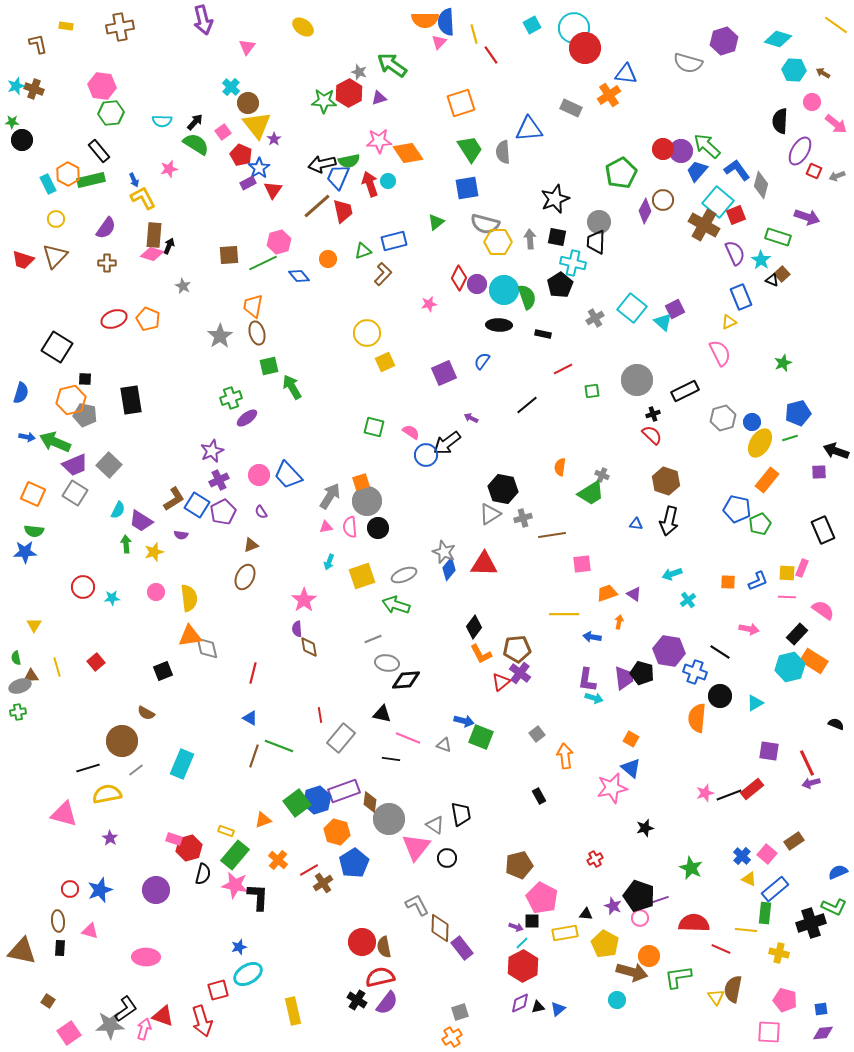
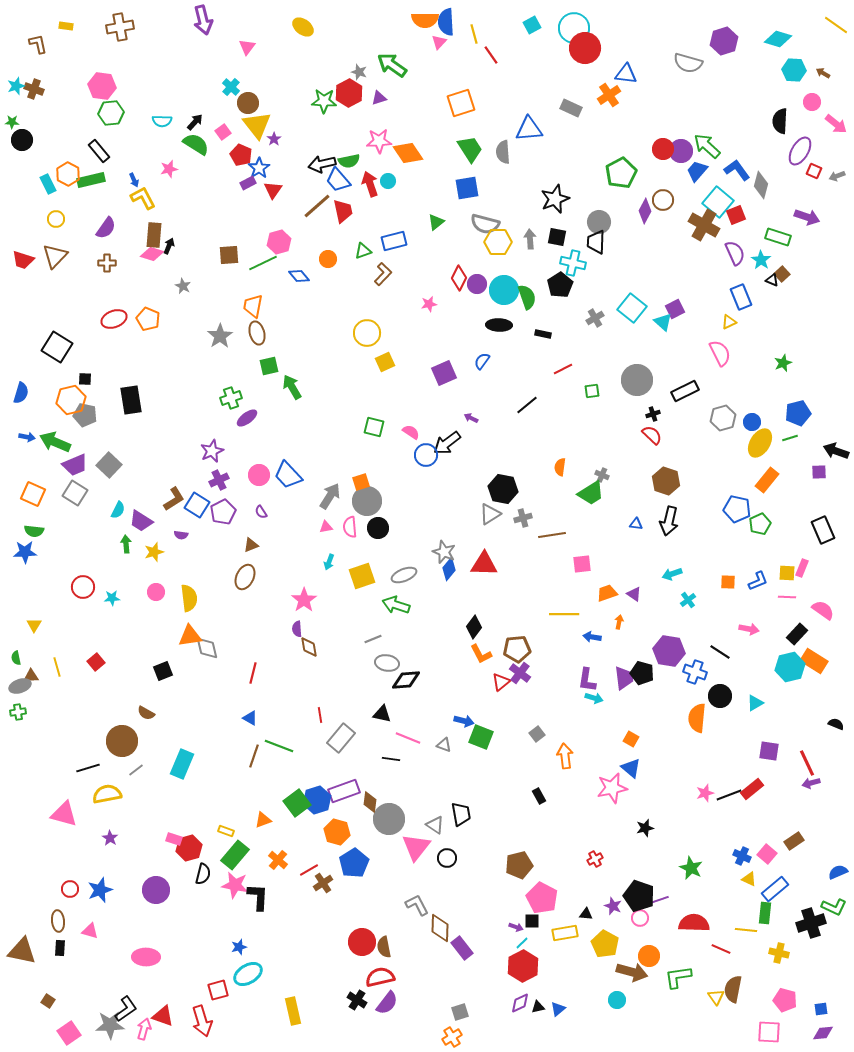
blue trapezoid at (338, 177): moved 3 px down; rotated 64 degrees counterclockwise
blue cross at (742, 856): rotated 18 degrees counterclockwise
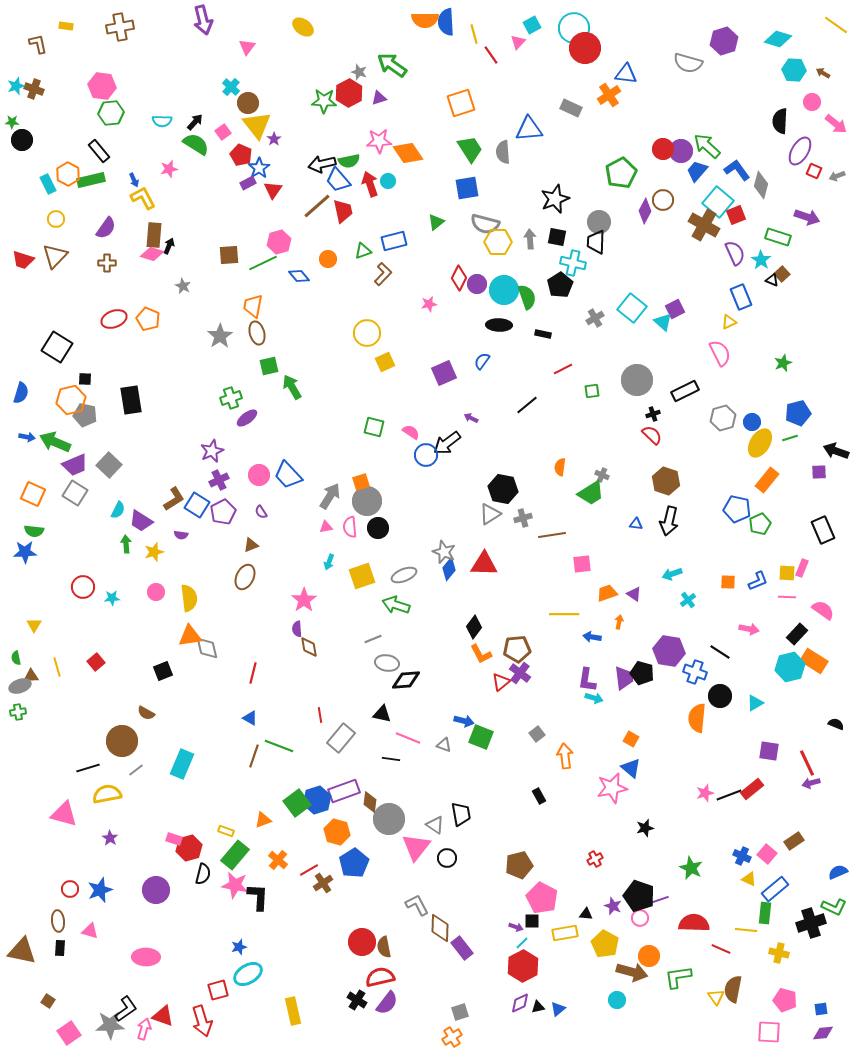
pink triangle at (439, 42): moved 79 px right
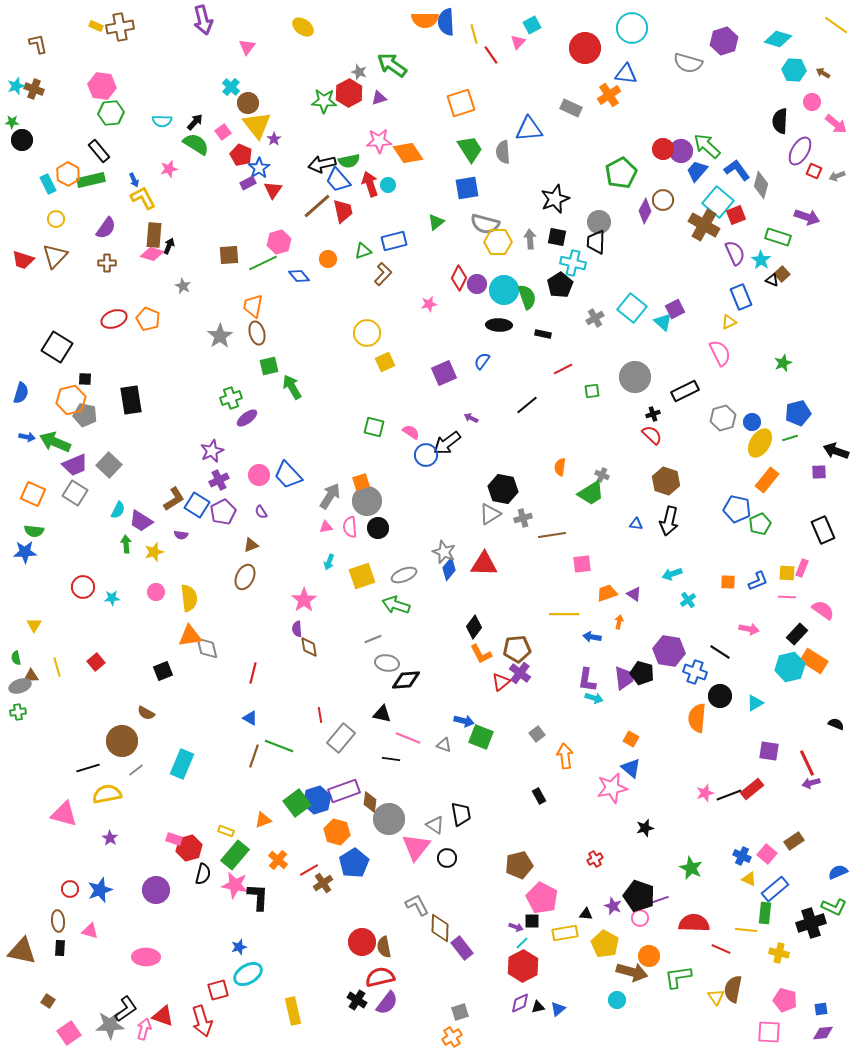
yellow rectangle at (66, 26): moved 30 px right; rotated 16 degrees clockwise
cyan circle at (574, 28): moved 58 px right
cyan circle at (388, 181): moved 4 px down
gray circle at (637, 380): moved 2 px left, 3 px up
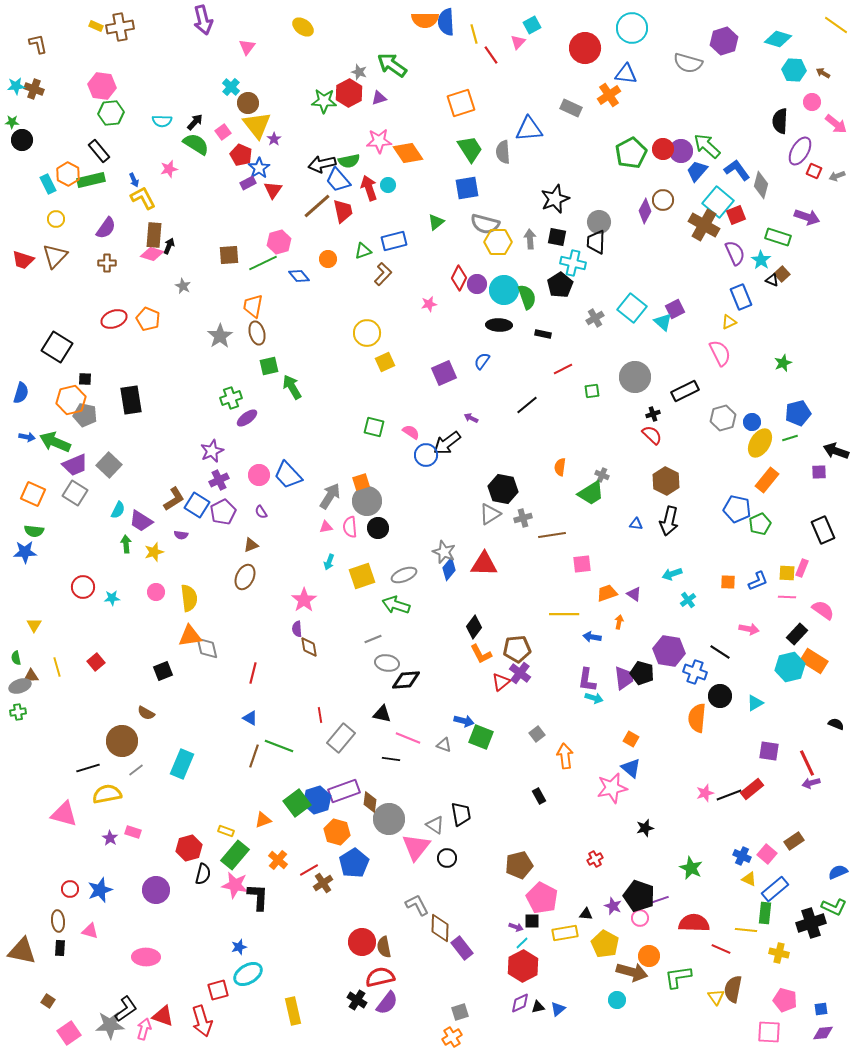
cyan star at (16, 86): rotated 12 degrees clockwise
green pentagon at (621, 173): moved 10 px right, 20 px up
red arrow at (370, 184): moved 1 px left, 4 px down
brown hexagon at (666, 481): rotated 8 degrees clockwise
pink rectangle at (174, 839): moved 41 px left, 7 px up
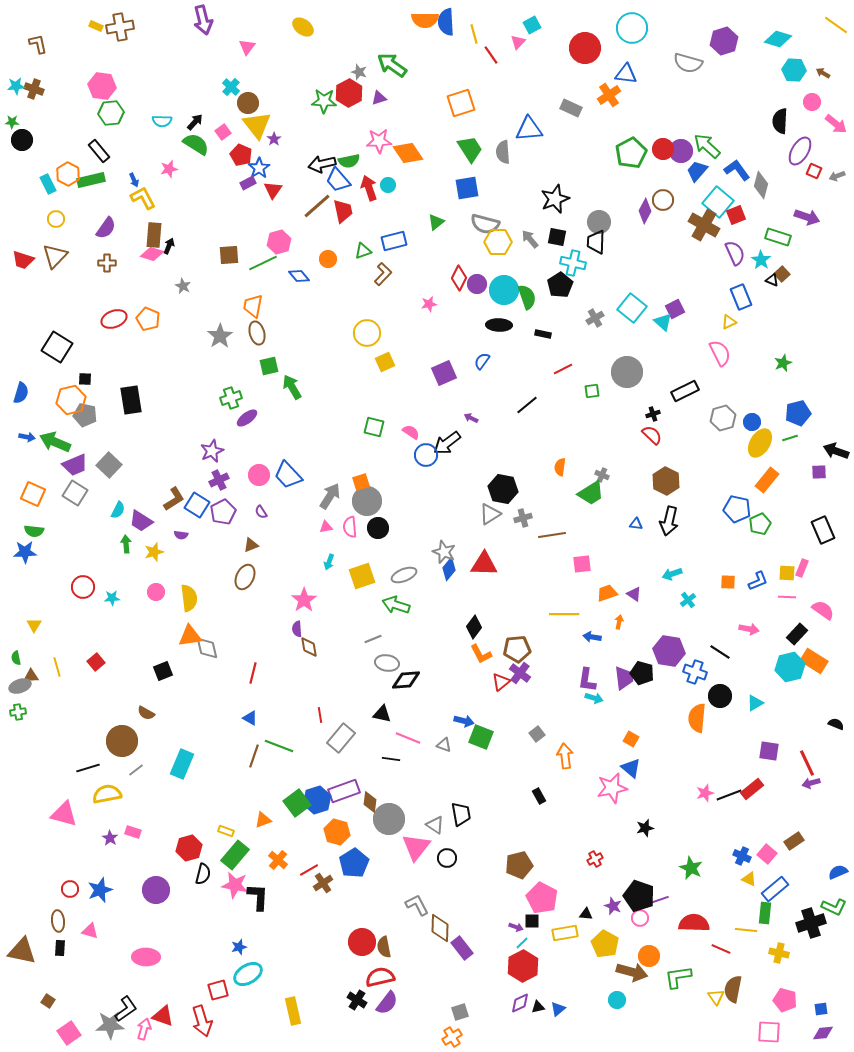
gray arrow at (530, 239): rotated 36 degrees counterclockwise
gray circle at (635, 377): moved 8 px left, 5 px up
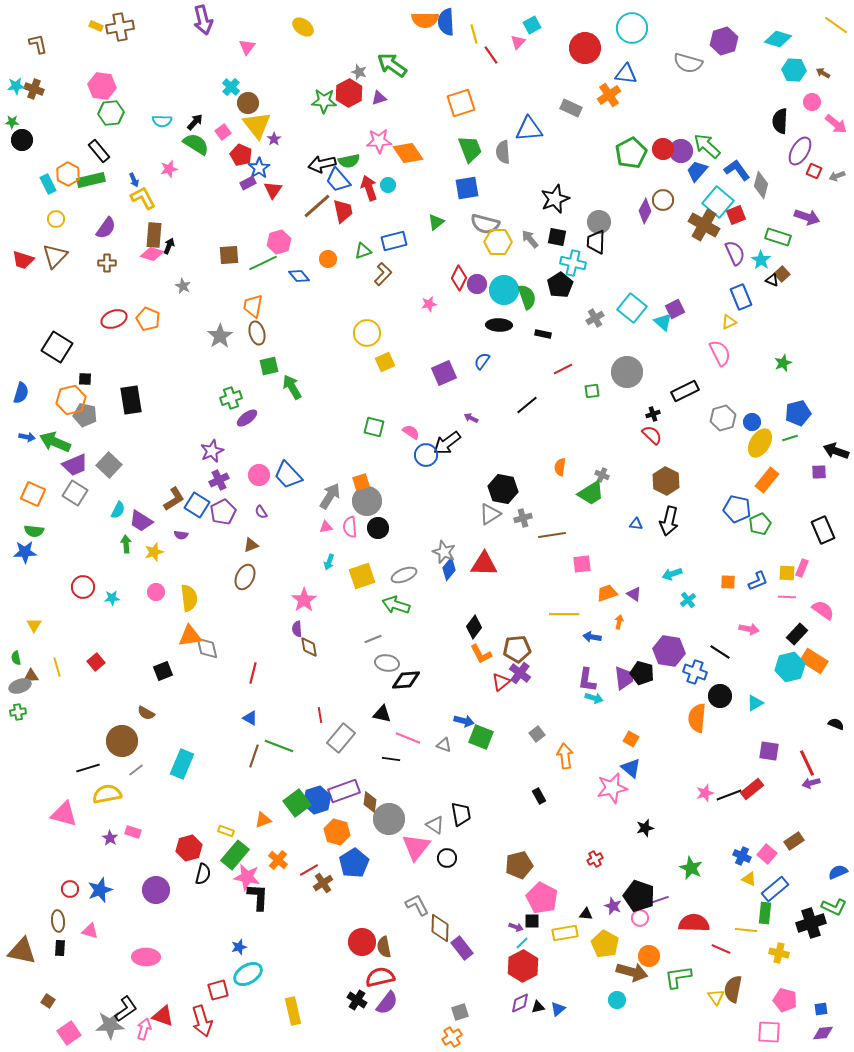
green trapezoid at (470, 149): rotated 12 degrees clockwise
pink star at (235, 885): moved 12 px right, 8 px up
